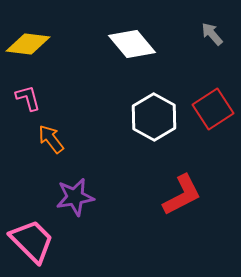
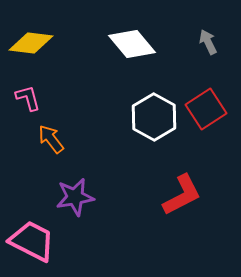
gray arrow: moved 4 px left, 8 px down; rotated 15 degrees clockwise
yellow diamond: moved 3 px right, 1 px up
red square: moved 7 px left
pink trapezoid: rotated 18 degrees counterclockwise
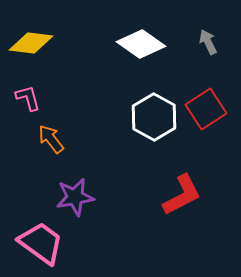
white diamond: moved 9 px right; rotated 15 degrees counterclockwise
pink trapezoid: moved 9 px right, 2 px down; rotated 9 degrees clockwise
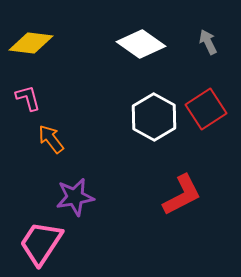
pink trapezoid: rotated 93 degrees counterclockwise
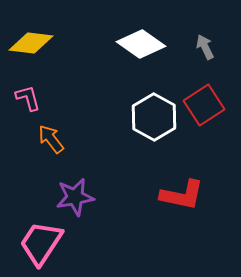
gray arrow: moved 3 px left, 5 px down
red square: moved 2 px left, 4 px up
red L-shape: rotated 39 degrees clockwise
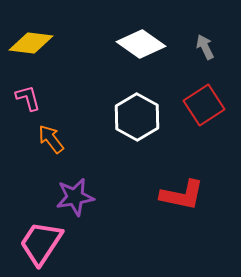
white hexagon: moved 17 px left
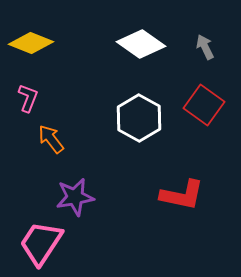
yellow diamond: rotated 15 degrees clockwise
pink L-shape: rotated 36 degrees clockwise
red square: rotated 21 degrees counterclockwise
white hexagon: moved 2 px right, 1 px down
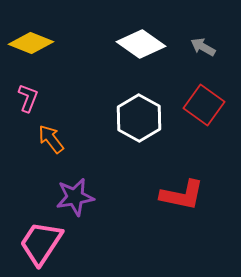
gray arrow: moved 2 px left; rotated 35 degrees counterclockwise
